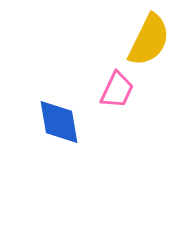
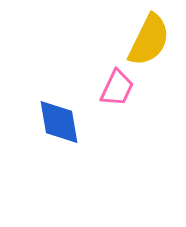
pink trapezoid: moved 2 px up
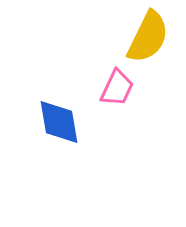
yellow semicircle: moved 1 px left, 3 px up
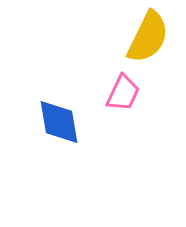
pink trapezoid: moved 6 px right, 5 px down
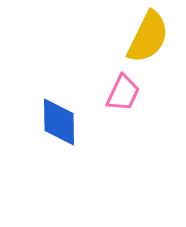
blue diamond: rotated 9 degrees clockwise
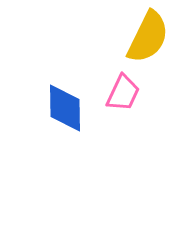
blue diamond: moved 6 px right, 14 px up
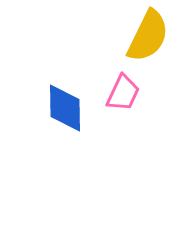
yellow semicircle: moved 1 px up
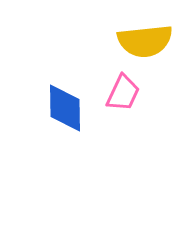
yellow semicircle: moved 3 px left, 5 px down; rotated 58 degrees clockwise
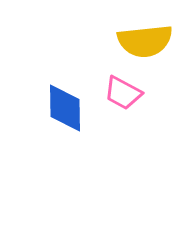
pink trapezoid: rotated 93 degrees clockwise
